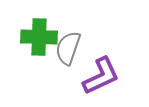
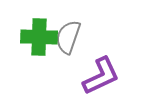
gray semicircle: moved 11 px up
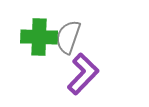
purple L-shape: moved 18 px left, 2 px up; rotated 21 degrees counterclockwise
